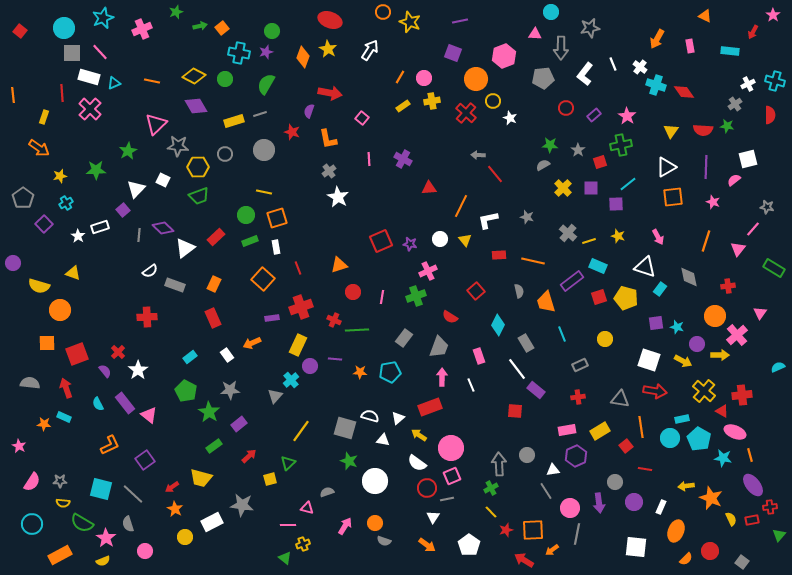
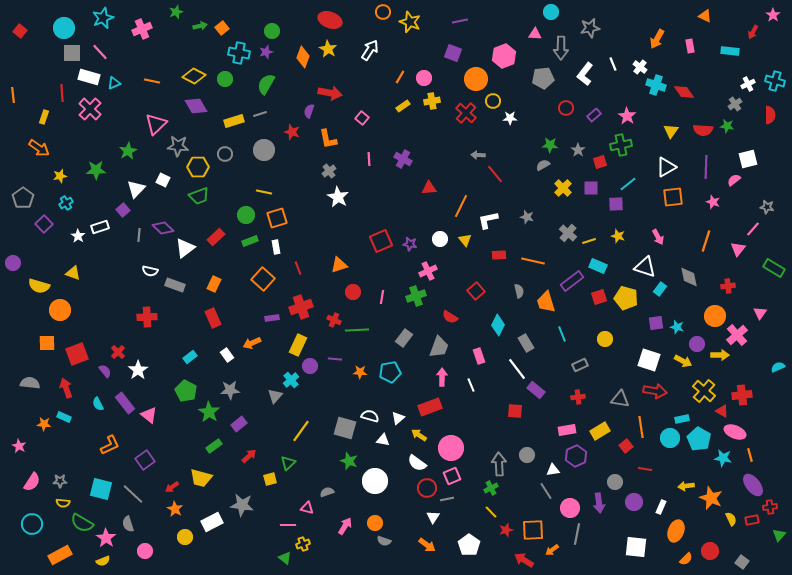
white star at (510, 118): rotated 24 degrees counterclockwise
white semicircle at (150, 271): rotated 49 degrees clockwise
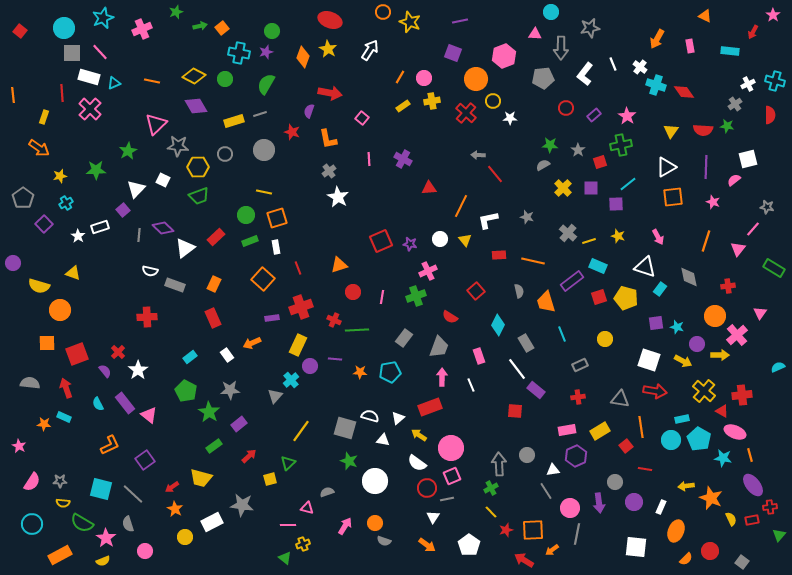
cyan circle at (670, 438): moved 1 px right, 2 px down
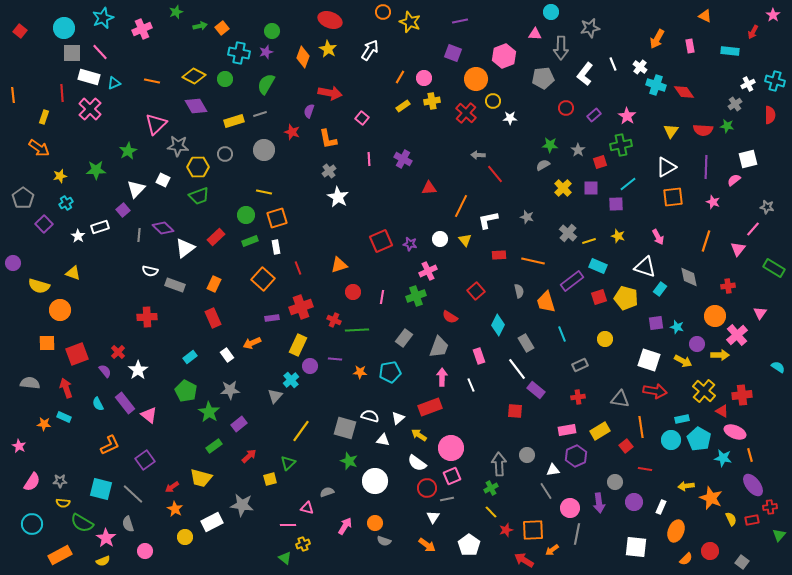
cyan semicircle at (778, 367): rotated 56 degrees clockwise
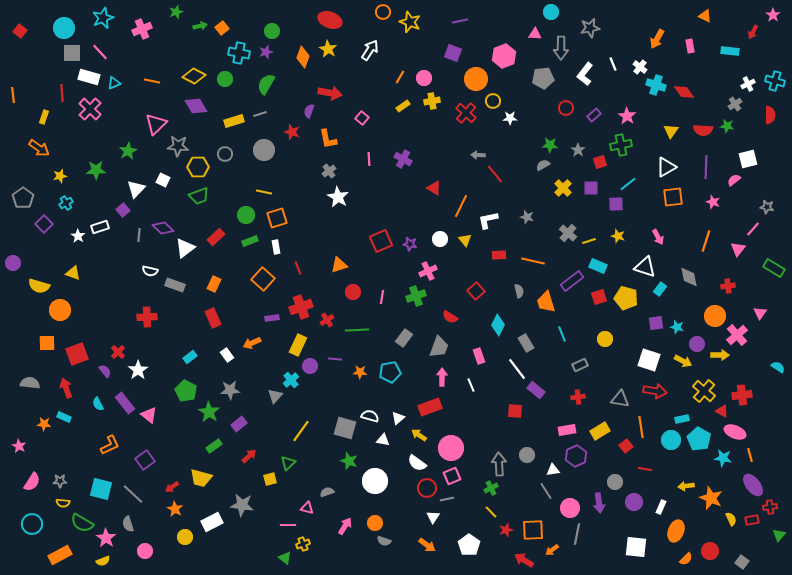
red triangle at (429, 188): moved 5 px right; rotated 35 degrees clockwise
red cross at (334, 320): moved 7 px left; rotated 32 degrees clockwise
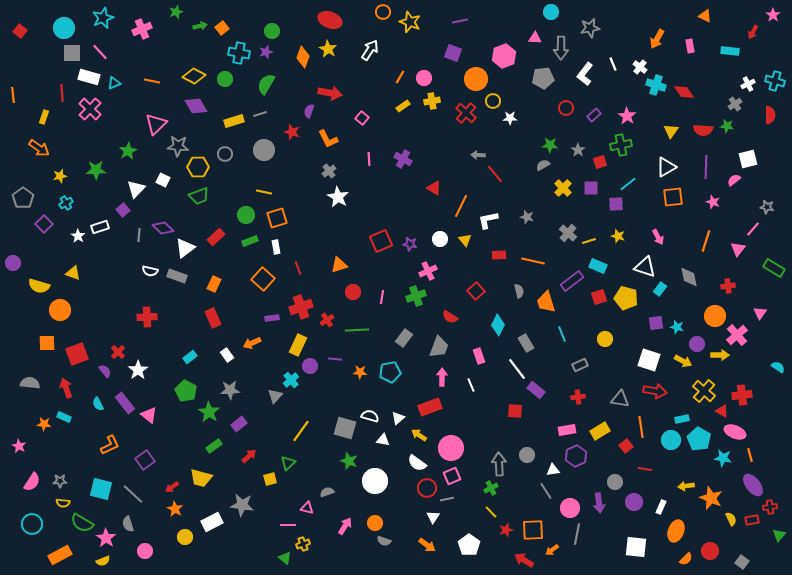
pink triangle at (535, 34): moved 4 px down
orange L-shape at (328, 139): rotated 15 degrees counterclockwise
gray rectangle at (175, 285): moved 2 px right, 9 px up
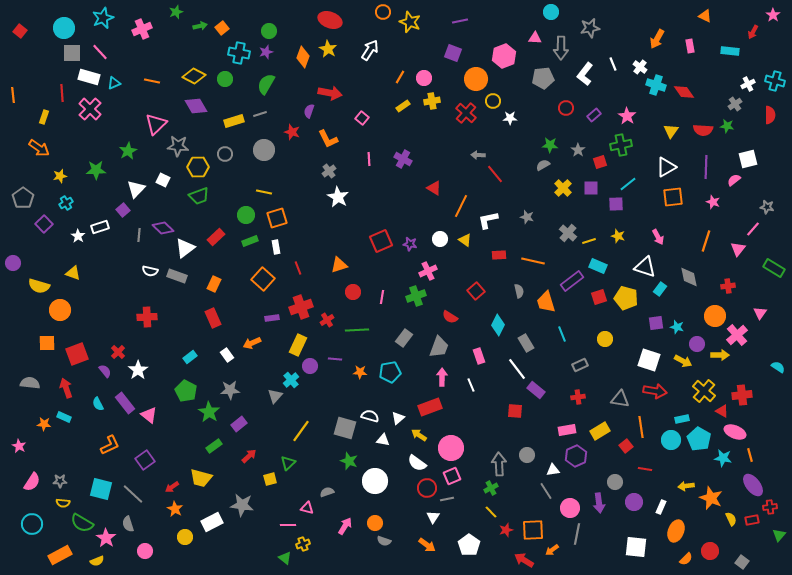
green circle at (272, 31): moved 3 px left
yellow triangle at (465, 240): rotated 16 degrees counterclockwise
yellow semicircle at (103, 561): moved 6 px left
